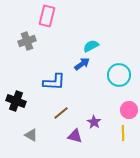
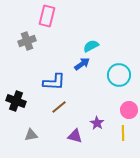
brown line: moved 2 px left, 6 px up
purple star: moved 3 px right, 1 px down
gray triangle: rotated 40 degrees counterclockwise
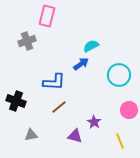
blue arrow: moved 1 px left
purple star: moved 3 px left, 1 px up
yellow line: moved 3 px left, 8 px down; rotated 21 degrees counterclockwise
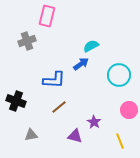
blue L-shape: moved 2 px up
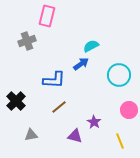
black cross: rotated 24 degrees clockwise
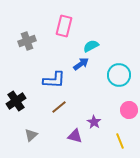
pink rectangle: moved 17 px right, 10 px down
black cross: rotated 12 degrees clockwise
gray triangle: rotated 32 degrees counterclockwise
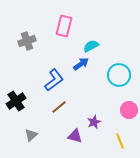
blue L-shape: rotated 40 degrees counterclockwise
purple star: rotated 16 degrees clockwise
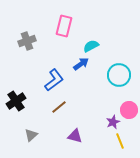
purple star: moved 19 px right
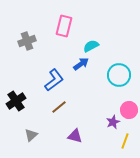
yellow line: moved 5 px right; rotated 42 degrees clockwise
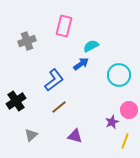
purple star: moved 1 px left
